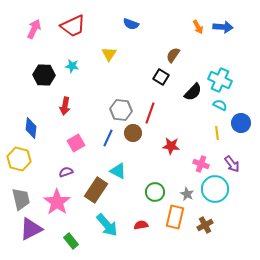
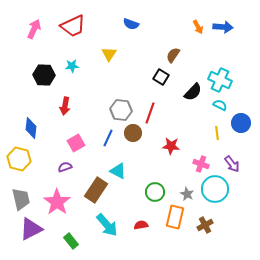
cyan star: rotated 16 degrees counterclockwise
purple semicircle: moved 1 px left, 5 px up
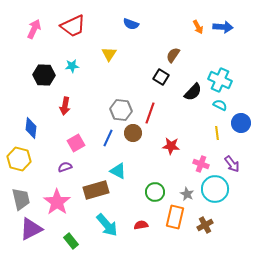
brown rectangle: rotated 40 degrees clockwise
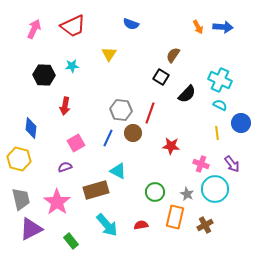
black semicircle: moved 6 px left, 2 px down
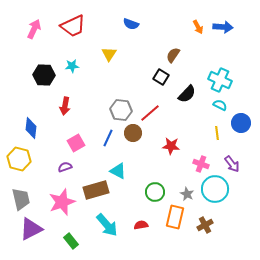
red line: rotated 30 degrees clockwise
pink star: moved 5 px right; rotated 16 degrees clockwise
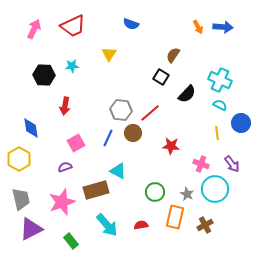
blue diamond: rotated 15 degrees counterclockwise
yellow hexagon: rotated 15 degrees clockwise
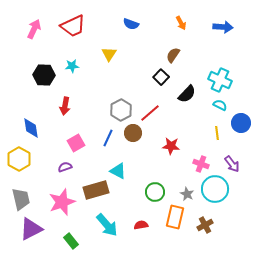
orange arrow: moved 17 px left, 4 px up
black square: rotated 14 degrees clockwise
gray hexagon: rotated 25 degrees clockwise
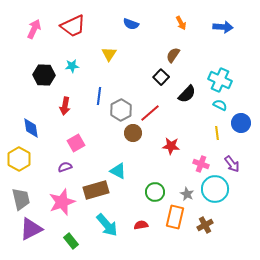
blue line: moved 9 px left, 42 px up; rotated 18 degrees counterclockwise
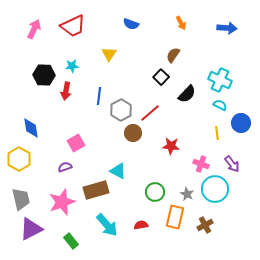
blue arrow: moved 4 px right, 1 px down
red arrow: moved 1 px right, 15 px up
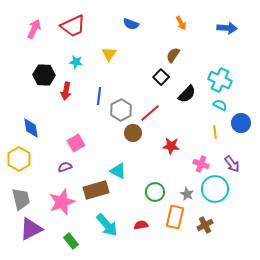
cyan star: moved 4 px right, 4 px up; rotated 16 degrees clockwise
yellow line: moved 2 px left, 1 px up
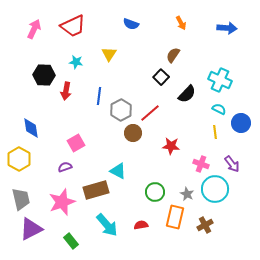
cyan semicircle: moved 1 px left, 4 px down
